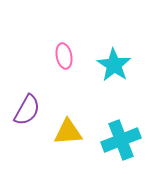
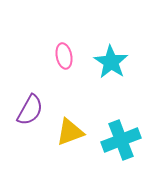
cyan star: moved 3 px left, 3 px up
purple semicircle: moved 3 px right
yellow triangle: moved 2 px right; rotated 16 degrees counterclockwise
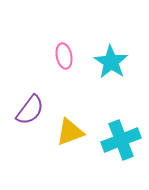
purple semicircle: rotated 8 degrees clockwise
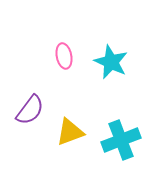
cyan star: rotated 8 degrees counterclockwise
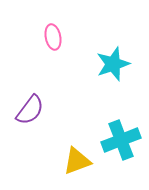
pink ellipse: moved 11 px left, 19 px up
cyan star: moved 2 px right, 2 px down; rotated 28 degrees clockwise
yellow triangle: moved 7 px right, 29 px down
